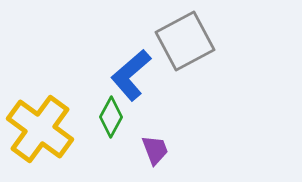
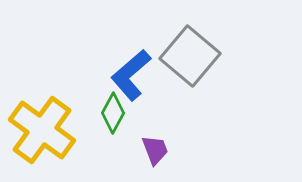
gray square: moved 5 px right, 15 px down; rotated 22 degrees counterclockwise
green diamond: moved 2 px right, 4 px up
yellow cross: moved 2 px right, 1 px down
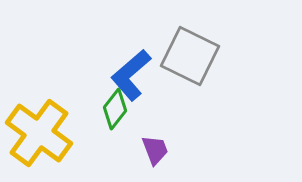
gray square: rotated 14 degrees counterclockwise
green diamond: moved 2 px right, 4 px up; rotated 9 degrees clockwise
yellow cross: moved 3 px left, 3 px down
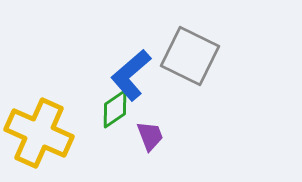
green diamond: rotated 18 degrees clockwise
yellow cross: rotated 12 degrees counterclockwise
purple trapezoid: moved 5 px left, 14 px up
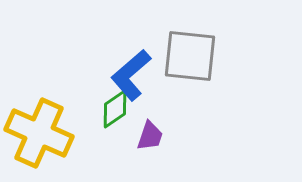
gray square: rotated 20 degrees counterclockwise
purple trapezoid: rotated 40 degrees clockwise
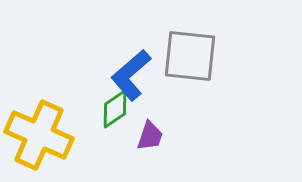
yellow cross: moved 2 px down
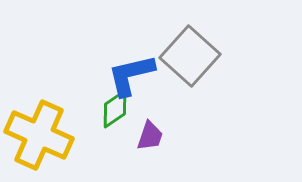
gray square: rotated 36 degrees clockwise
blue L-shape: rotated 28 degrees clockwise
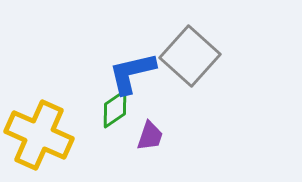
blue L-shape: moved 1 px right, 2 px up
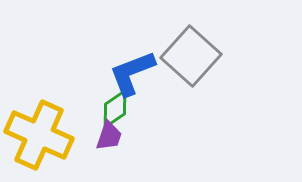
gray square: moved 1 px right
blue L-shape: rotated 8 degrees counterclockwise
purple trapezoid: moved 41 px left
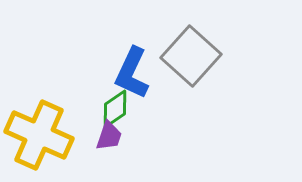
blue L-shape: rotated 44 degrees counterclockwise
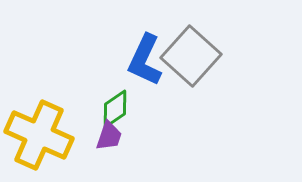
blue L-shape: moved 13 px right, 13 px up
